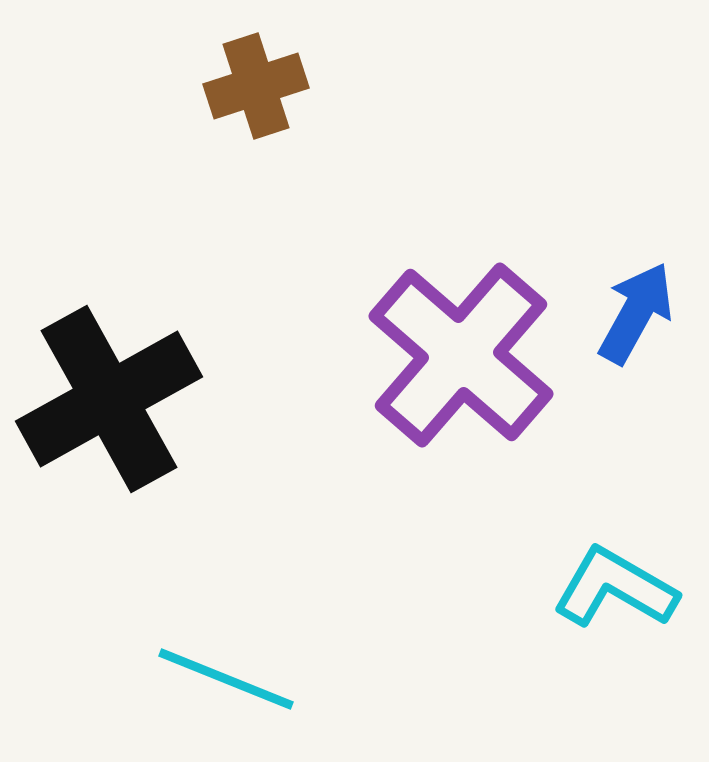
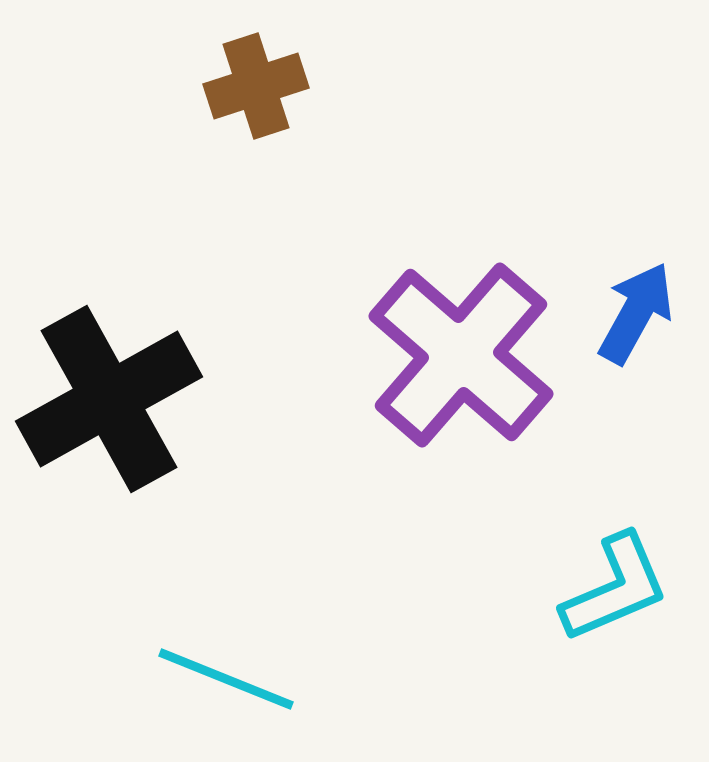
cyan L-shape: rotated 127 degrees clockwise
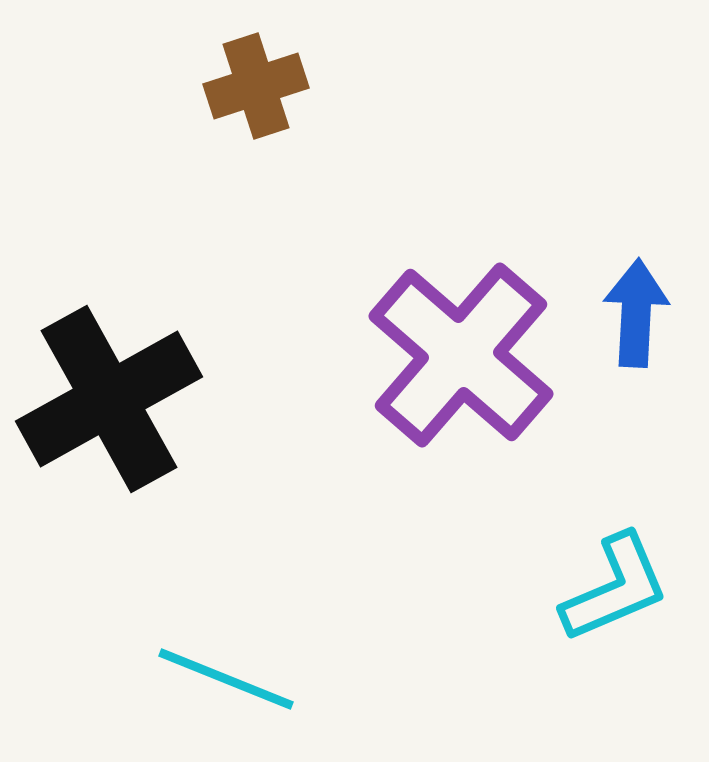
blue arrow: rotated 26 degrees counterclockwise
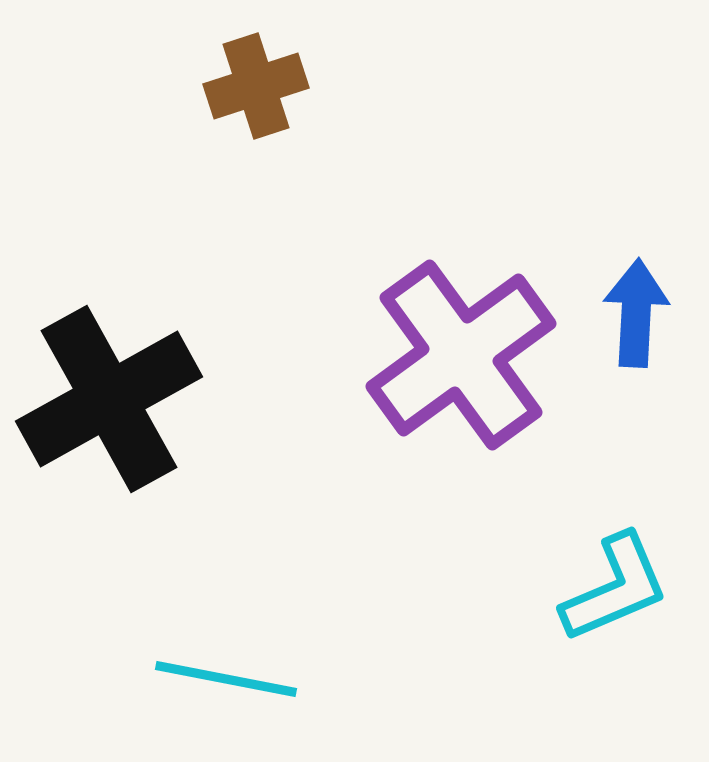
purple cross: rotated 13 degrees clockwise
cyan line: rotated 11 degrees counterclockwise
